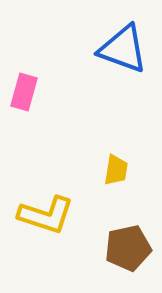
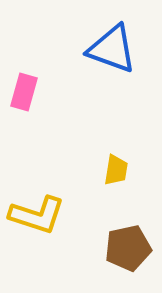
blue triangle: moved 11 px left
yellow L-shape: moved 9 px left
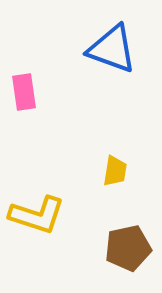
pink rectangle: rotated 24 degrees counterclockwise
yellow trapezoid: moved 1 px left, 1 px down
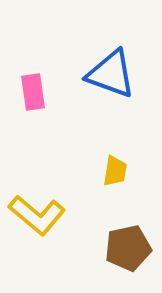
blue triangle: moved 1 px left, 25 px down
pink rectangle: moved 9 px right
yellow L-shape: rotated 22 degrees clockwise
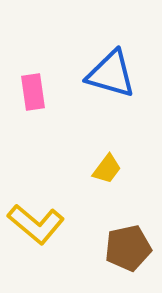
blue triangle: rotated 4 degrees counterclockwise
yellow trapezoid: moved 8 px left, 2 px up; rotated 28 degrees clockwise
yellow L-shape: moved 1 px left, 9 px down
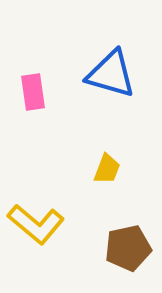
yellow trapezoid: rotated 16 degrees counterclockwise
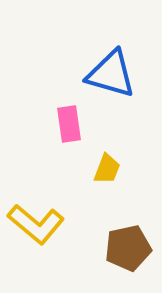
pink rectangle: moved 36 px right, 32 px down
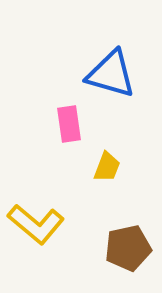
yellow trapezoid: moved 2 px up
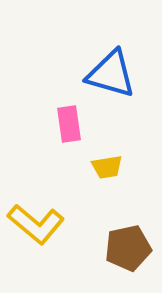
yellow trapezoid: rotated 60 degrees clockwise
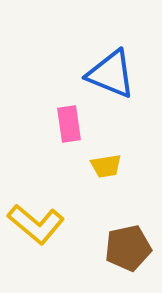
blue triangle: rotated 6 degrees clockwise
yellow trapezoid: moved 1 px left, 1 px up
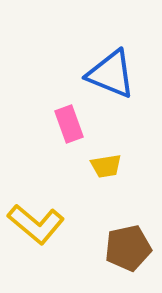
pink rectangle: rotated 12 degrees counterclockwise
